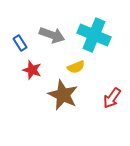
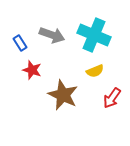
yellow semicircle: moved 19 px right, 4 px down
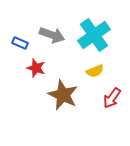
cyan cross: rotated 32 degrees clockwise
blue rectangle: rotated 35 degrees counterclockwise
red star: moved 4 px right, 2 px up
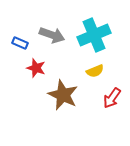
cyan cross: rotated 12 degrees clockwise
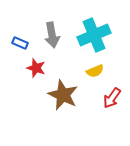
gray arrow: rotated 60 degrees clockwise
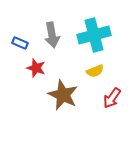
cyan cross: rotated 8 degrees clockwise
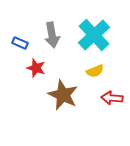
cyan cross: rotated 28 degrees counterclockwise
red arrow: rotated 60 degrees clockwise
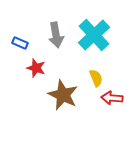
gray arrow: moved 4 px right
yellow semicircle: moved 1 px right, 7 px down; rotated 90 degrees counterclockwise
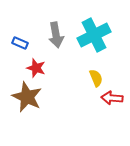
cyan cross: rotated 16 degrees clockwise
brown star: moved 36 px left, 2 px down
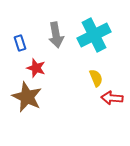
blue rectangle: rotated 49 degrees clockwise
